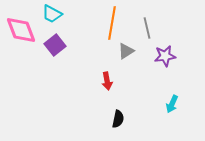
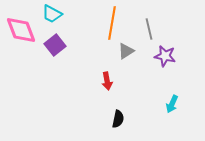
gray line: moved 2 px right, 1 px down
purple star: rotated 20 degrees clockwise
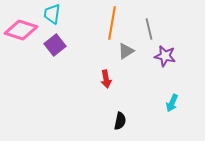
cyan trapezoid: rotated 70 degrees clockwise
pink diamond: rotated 52 degrees counterclockwise
red arrow: moved 1 px left, 2 px up
cyan arrow: moved 1 px up
black semicircle: moved 2 px right, 2 px down
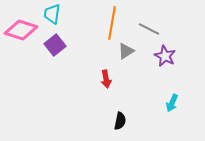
gray line: rotated 50 degrees counterclockwise
purple star: rotated 15 degrees clockwise
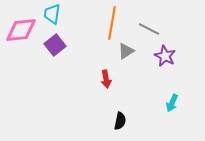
pink diamond: rotated 24 degrees counterclockwise
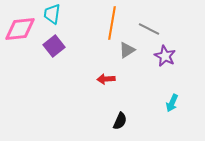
pink diamond: moved 1 px left, 1 px up
purple square: moved 1 px left, 1 px down
gray triangle: moved 1 px right, 1 px up
red arrow: rotated 96 degrees clockwise
black semicircle: rotated 12 degrees clockwise
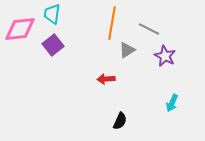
purple square: moved 1 px left, 1 px up
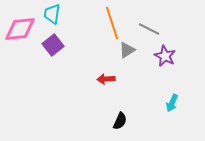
orange line: rotated 28 degrees counterclockwise
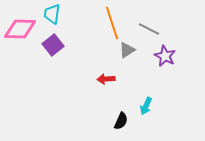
pink diamond: rotated 8 degrees clockwise
cyan arrow: moved 26 px left, 3 px down
black semicircle: moved 1 px right
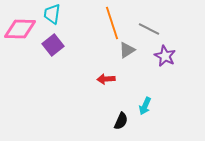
cyan arrow: moved 1 px left
